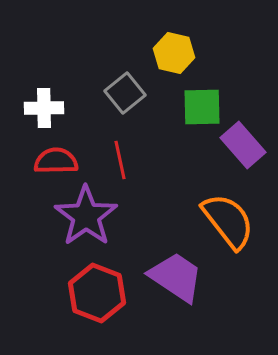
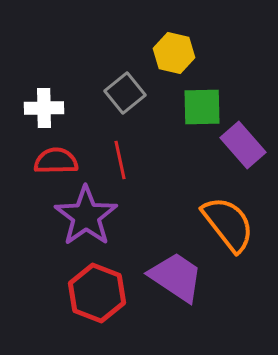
orange semicircle: moved 3 px down
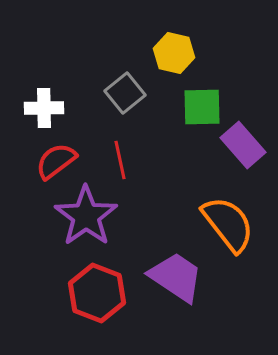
red semicircle: rotated 36 degrees counterclockwise
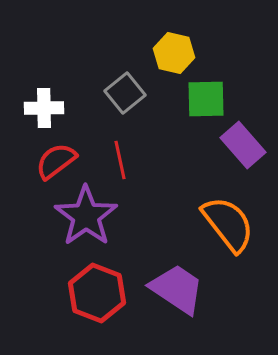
green square: moved 4 px right, 8 px up
purple trapezoid: moved 1 px right, 12 px down
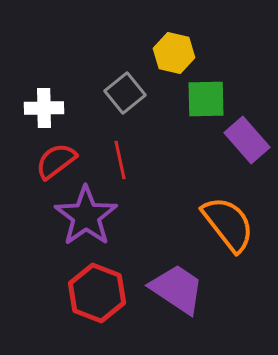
purple rectangle: moved 4 px right, 5 px up
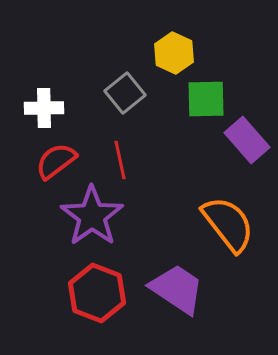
yellow hexagon: rotated 12 degrees clockwise
purple star: moved 6 px right
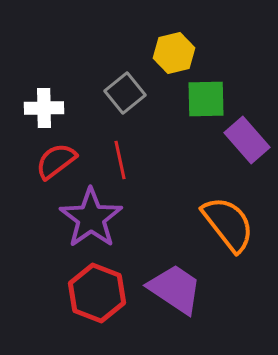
yellow hexagon: rotated 21 degrees clockwise
purple star: moved 1 px left, 2 px down
purple trapezoid: moved 2 px left
